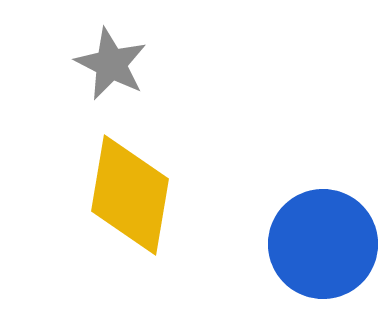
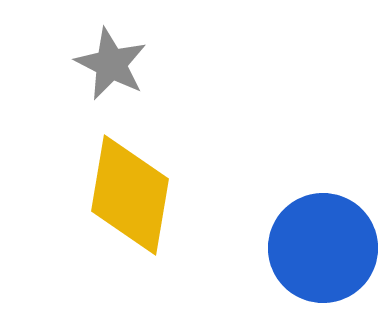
blue circle: moved 4 px down
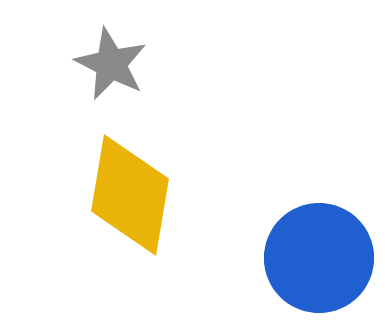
blue circle: moved 4 px left, 10 px down
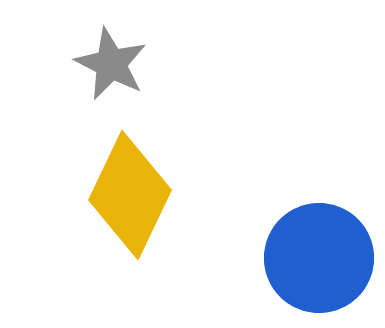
yellow diamond: rotated 16 degrees clockwise
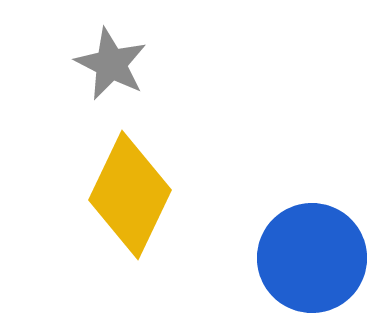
blue circle: moved 7 px left
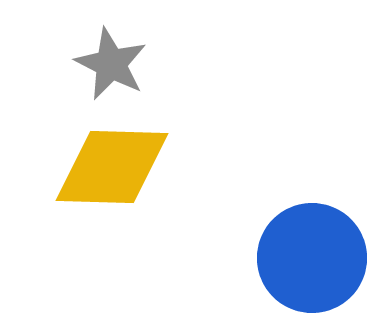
yellow diamond: moved 18 px left, 28 px up; rotated 66 degrees clockwise
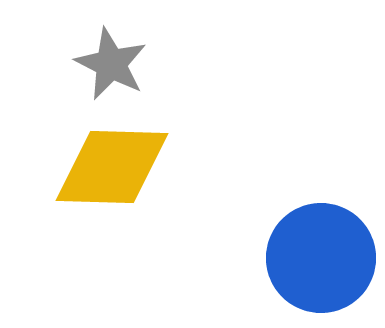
blue circle: moved 9 px right
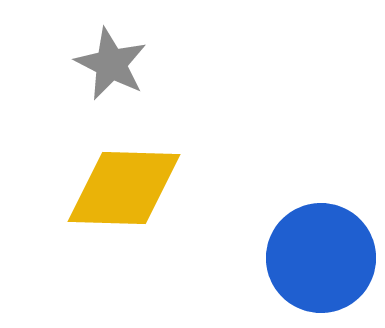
yellow diamond: moved 12 px right, 21 px down
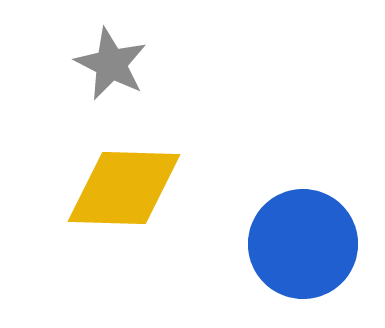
blue circle: moved 18 px left, 14 px up
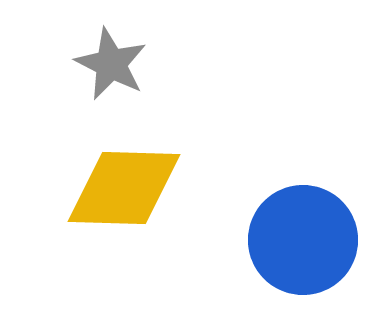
blue circle: moved 4 px up
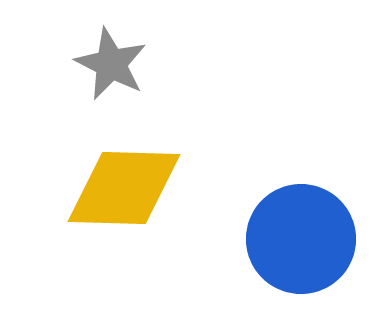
blue circle: moved 2 px left, 1 px up
